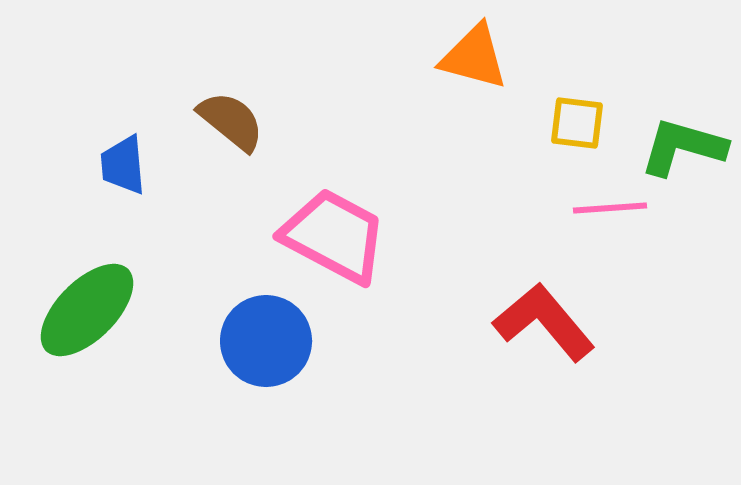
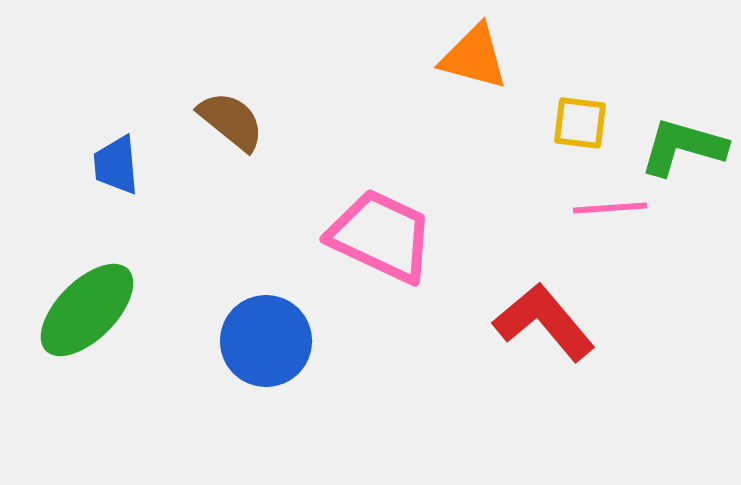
yellow square: moved 3 px right
blue trapezoid: moved 7 px left
pink trapezoid: moved 47 px right; rotated 3 degrees counterclockwise
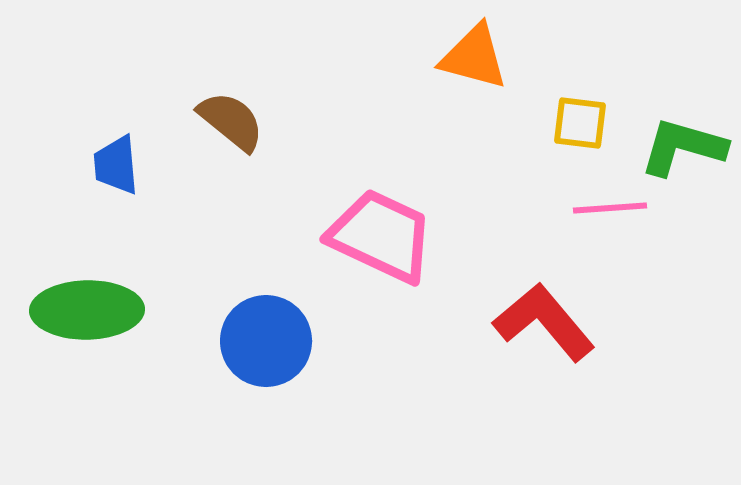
green ellipse: rotated 44 degrees clockwise
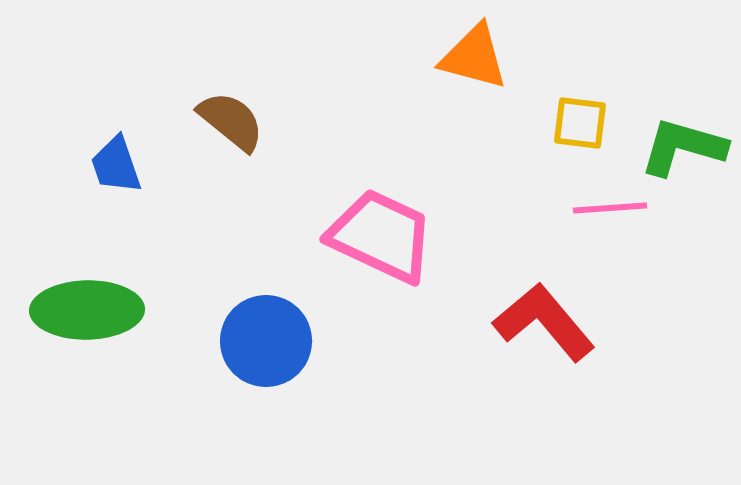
blue trapezoid: rotated 14 degrees counterclockwise
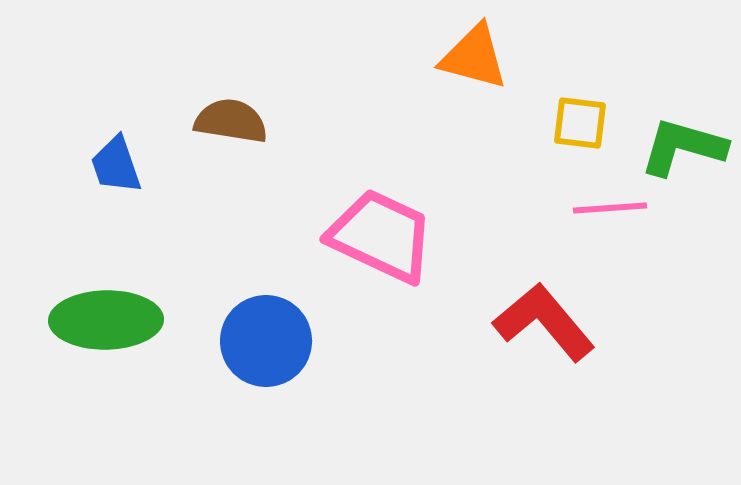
brown semicircle: rotated 30 degrees counterclockwise
green ellipse: moved 19 px right, 10 px down
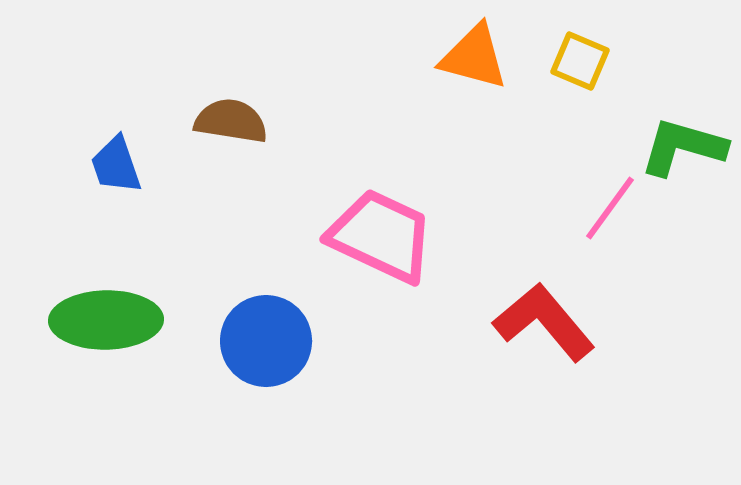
yellow square: moved 62 px up; rotated 16 degrees clockwise
pink line: rotated 50 degrees counterclockwise
